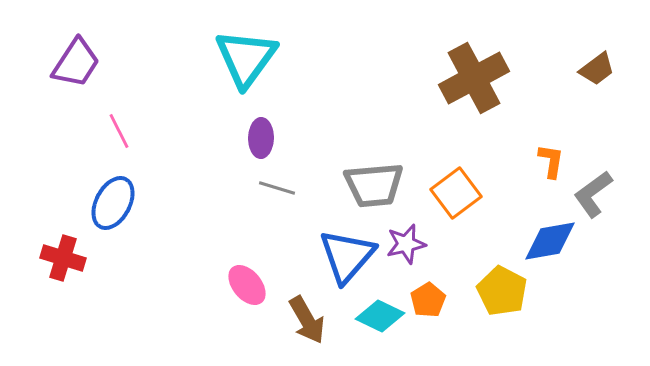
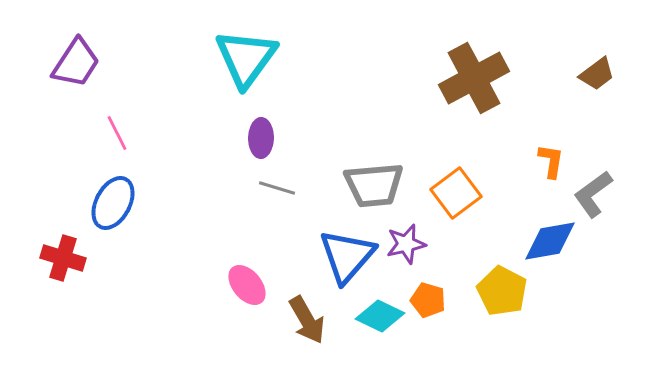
brown trapezoid: moved 5 px down
pink line: moved 2 px left, 2 px down
orange pentagon: rotated 24 degrees counterclockwise
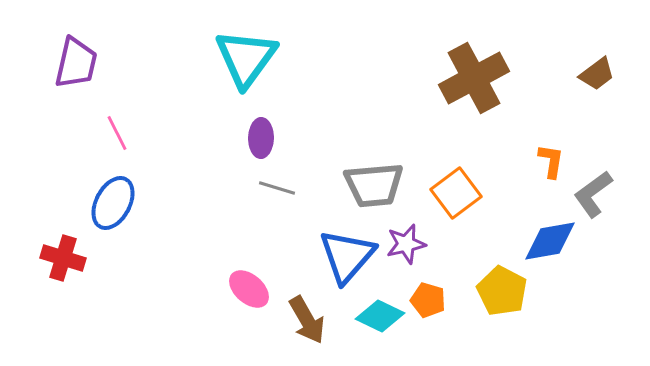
purple trapezoid: rotated 20 degrees counterclockwise
pink ellipse: moved 2 px right, 4 px down; rotated 9 degrees counterclockwise
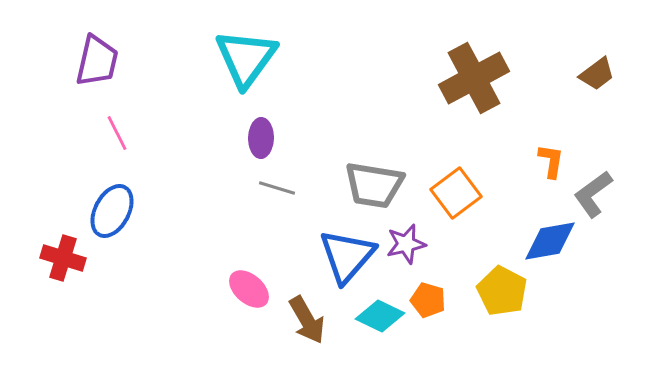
purple trapezoid: moved 21 px right, 2 px up
gray trapezoid: rotated 14 degrees clockwise
blue ellipse: moved 1 px left, 8 px down
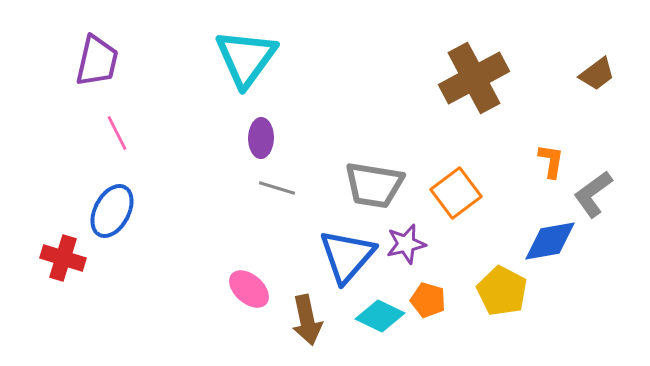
brown arrow: rotated 18 degrees clockwise
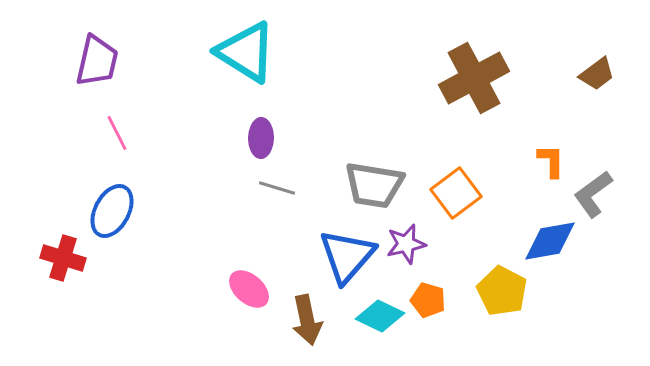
cyan triangle: moved 6 px up; rotated 34 degrees counterclockwise
orange L-shape: rotated 9 degrees counterclockwise
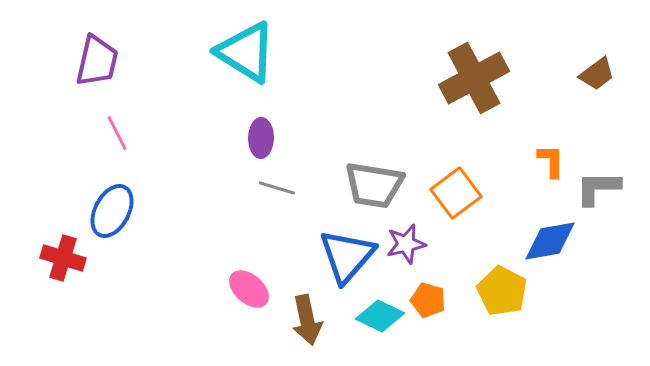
gray L-shape: moved 5 px right, 6 px up; rotated 36 degrees clockwise
